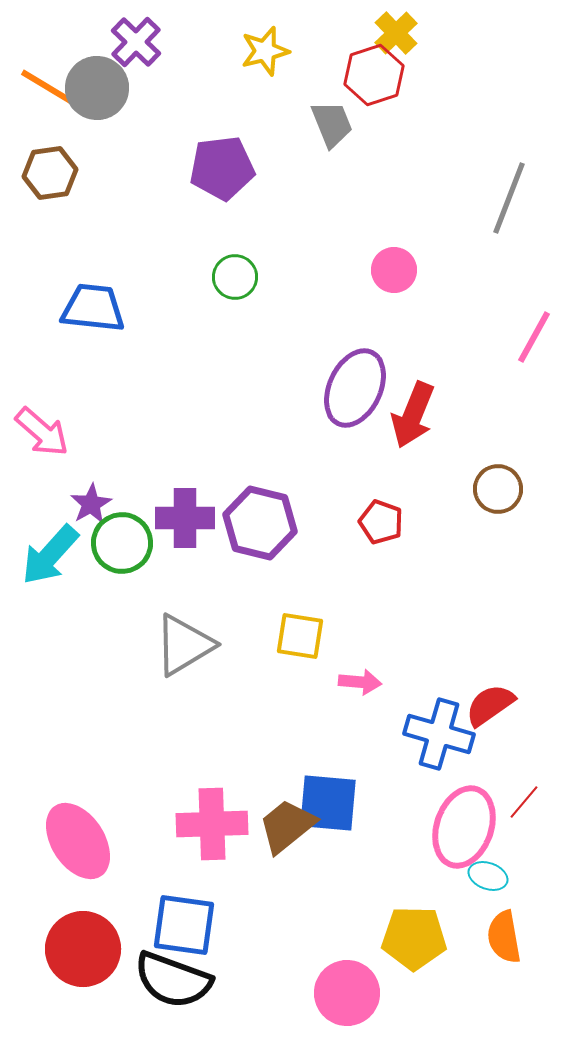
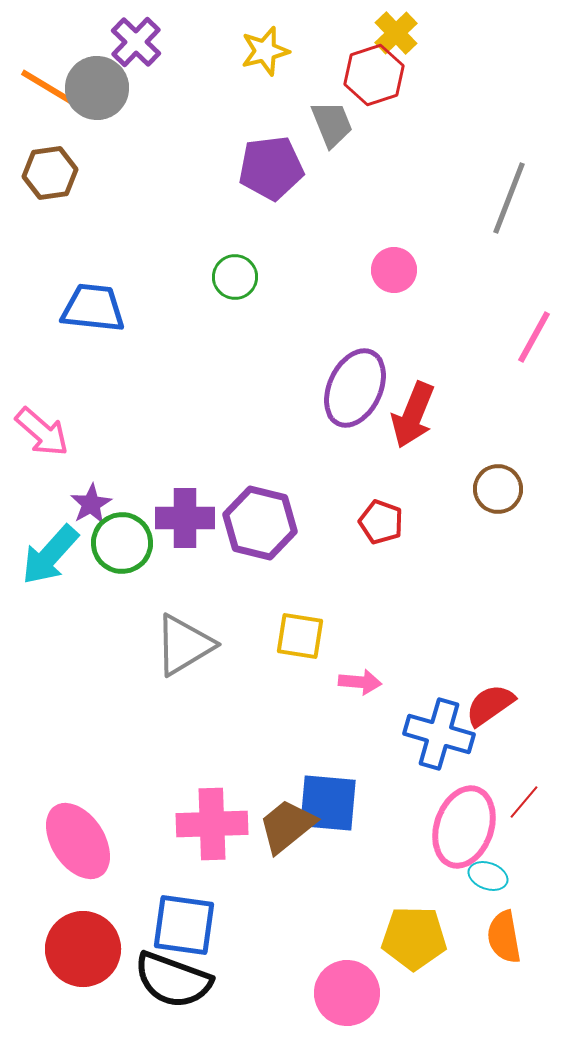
purple pentagon at (222, 168): moved 49 px right
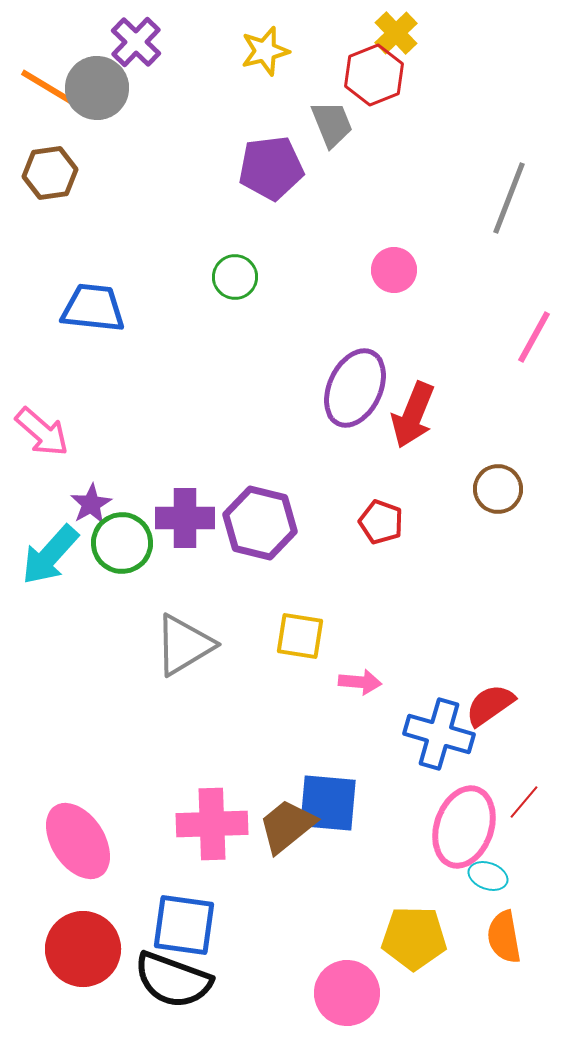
red hexagon at (374, 75): rotated 4 degrees counterclockwise
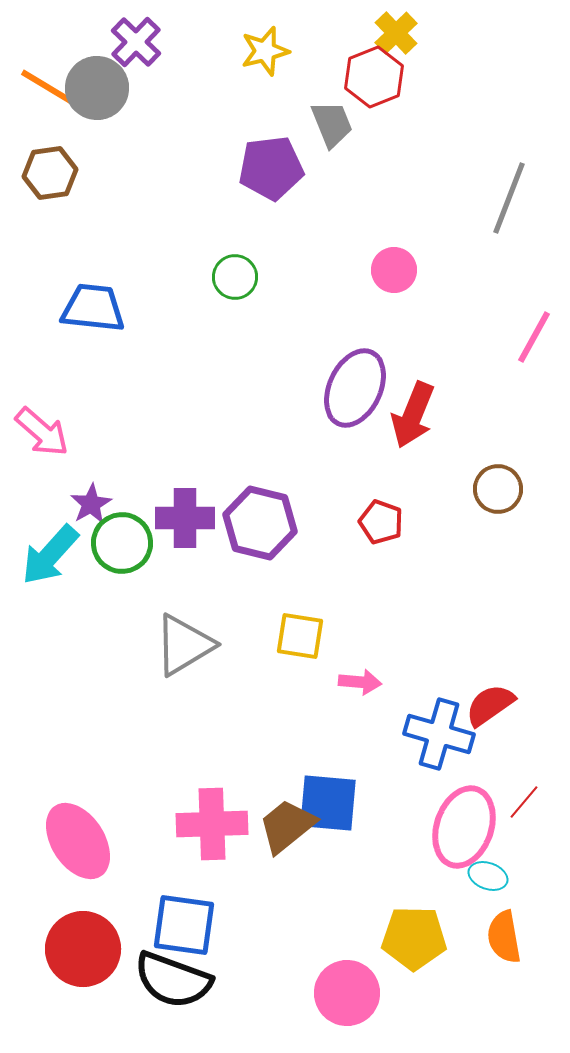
red hexagon at (374, 75): moved 2 px down
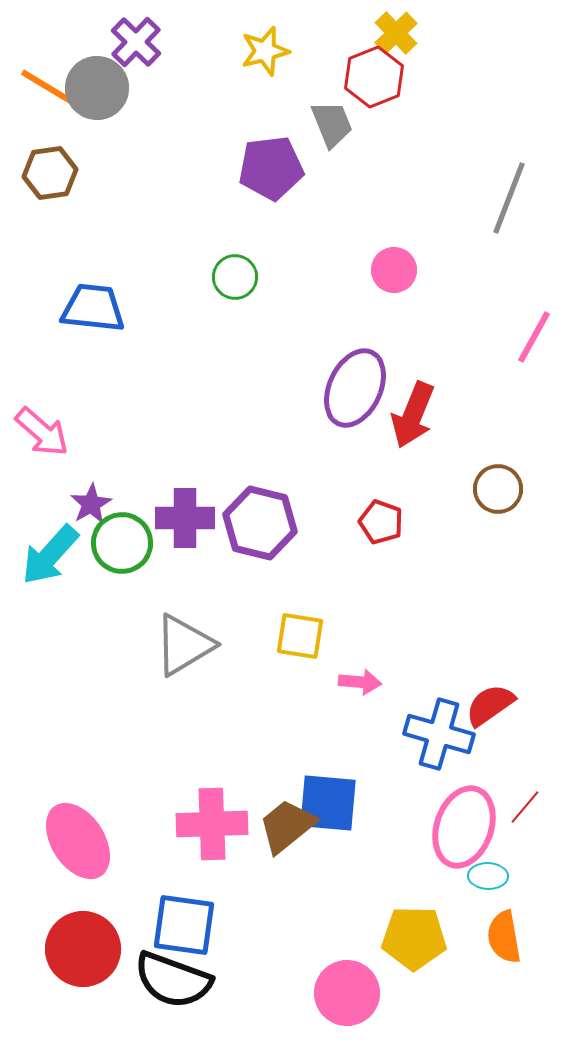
red line at (524, 802): moved 1 px right, 5 px down
cyan ellipse at (488, 876): rotated 18 degrees counterclockwise
